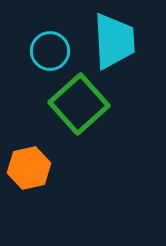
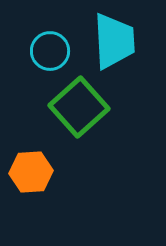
green square: moved 3 px down
orange hexagon: moved 2 px right, 4 px down; rotated 9 degrees clockwise
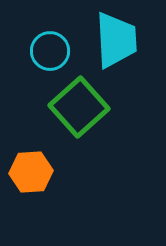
cyan trapezoid: moved 2 px right, 1 px up
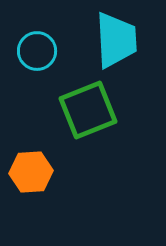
cyan circle: moved 13 px left
green square: moved 9 px right, 3 px down; rotated 20 degrees clockwise
